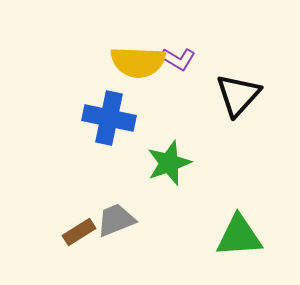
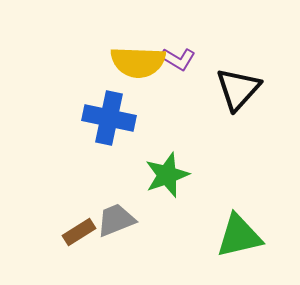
black triangle: moved 6 px up
green star: moved 2 px left, 12 px down
green triangle: rotated 9 degrees counterclockwise
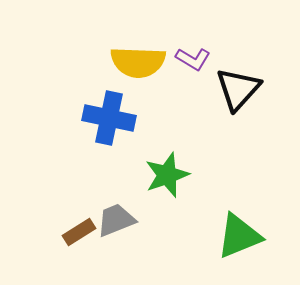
purple L-shape: moved 15 px right
green triangle: rotated 9 degrees counterclockwise
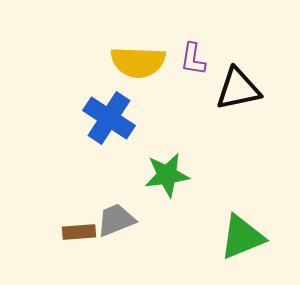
purple L-shape: rotated 68 degrees clockwise
black triangle: rotated 36 degrees clockwise
blue cross: rotated 21 degrees clockwise
green star: rotated 12 degrees clockwise
brown rectangle: rotated 28 degrees clockwise
green triangle: moved 3 px right, 1 px down
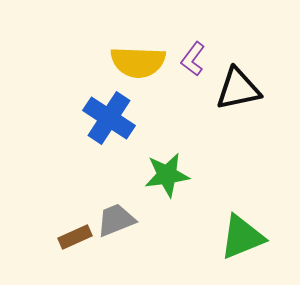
purple L-shape: rotated 28 degrees clockwise
brown rectangle: moved 4 px left, 5 px down; rotated 20 degrees counterclockwise
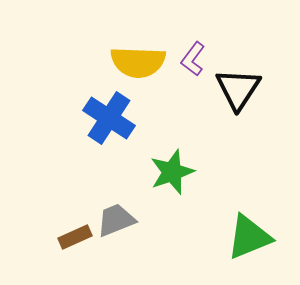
black triangle: rotated 45 degrees counterclockwise
green star: moved 5 px right, 3 px up; rotated 12 degrees counterclockwise
green triangle: moved 7 px right
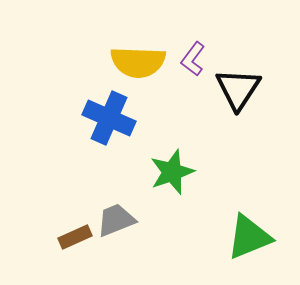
blue cross: rotated 9 degrees counterclockwise
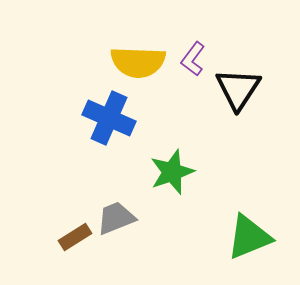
gray trapezoid: moved 2 px up
brown rectangle: rotated 8 degrees counterclockwise
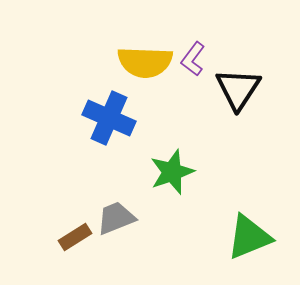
yellow semicircle: moved 7 px right
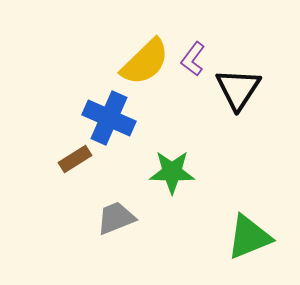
yellow semicircle: rotated 46 degrees counterclockwise
green star: rotated 21 degrees clockwise
brown rectangle: moved 78 px up
